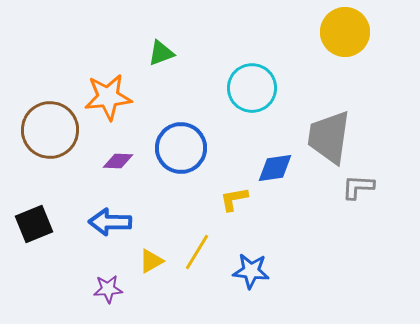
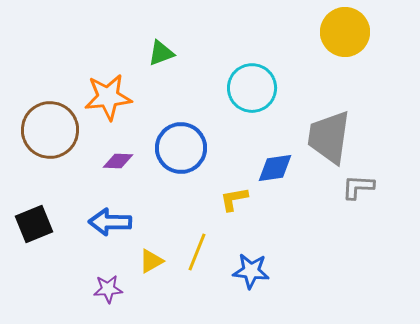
yellow line: rotated 9 degrees counterclockwise
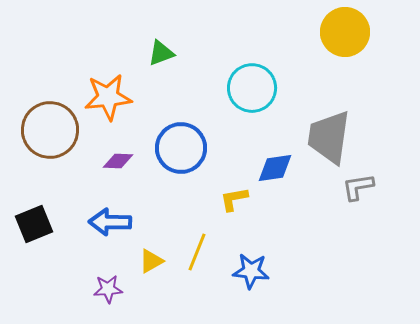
gray L-shape: rotated 12 degrees counterclockwise
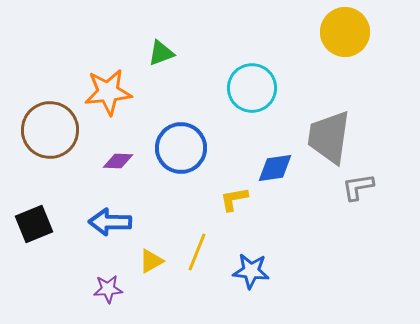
orange star: moved 5 px up
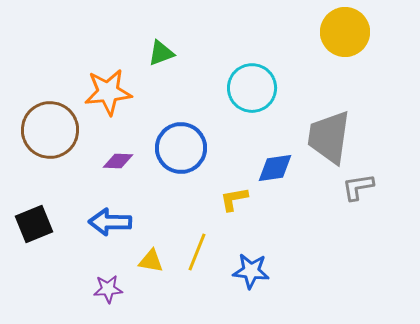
yellow triangle: rotated 40 degrees clockwise
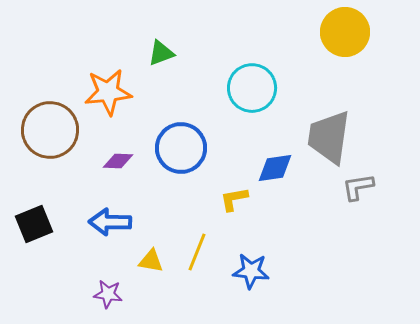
purple star: moved 5 px down; rotated 12 degrees clockwise
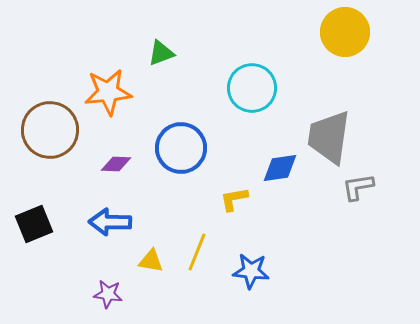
purple diamond: moved 2 px left, 3 px down
blue diamond: moved 5 px right
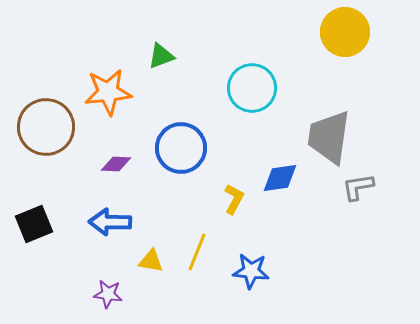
green triangle: moved 3 px down
brown circle: moved 4 px left, 3 px up
blue diamond: moved 10 px down
yellow L-shape: rotated 128 degrees clockwise
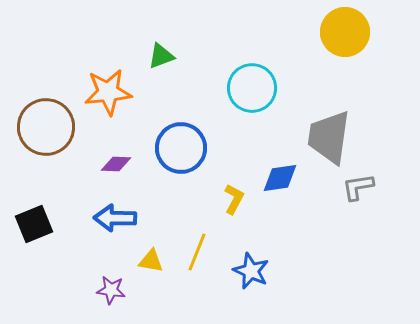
blue arrow: moved 5 px right, 4 px up
blue star: rotated 18 degrees clockwise
purple star: moved 3 px right, 4 px up
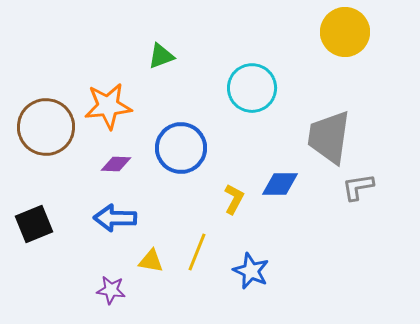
orange star: moved 14 px down
blue diamond: moved 6 px down; rotated 9 degrees clockwise
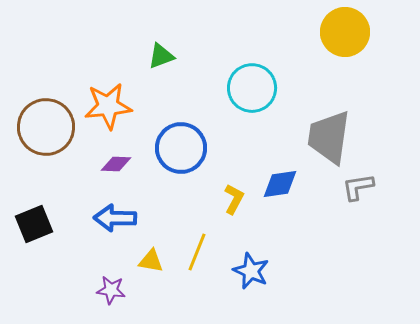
blue diamond: rotated 9 degrees counterclockwise
